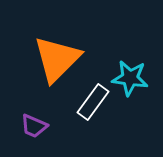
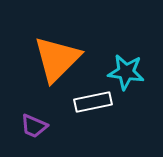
cyan star: moved 4 px left, 6 px up
white rectangle: rotated 42 degrees clockwise
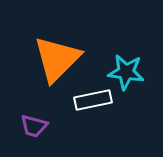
white rectangle: moved 2 px up
purple trapezoid: rotated 8 degrees counterclockwise
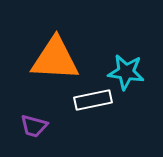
orange triangle: moved 2 px left; rotated 48 degrees clockwise
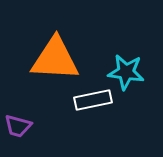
purple trapezoid: moved 16 px left
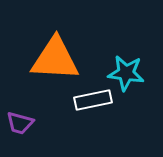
cyan star: moved 1 px down
purple trapezoid: moved 2 px right, 3 px up
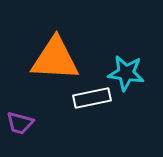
white rectangle: moved 1 px left, 2 px up
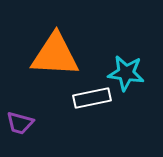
orange triangle: moved 4 px up
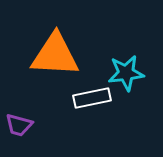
cyan star: rotated 15 degrees counterclockwise
purple trapezoid: moved 1 px left, 2 px down
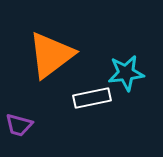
orange triangle: moved 4 px left; rotated 40 degrees counterclockwise
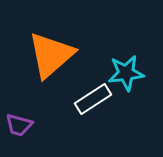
orange triangle: rotated 4 degrees counterclockwise
white rectangle: moved 1 px right, 1 px down; rotated 21 degrees counterclockwise
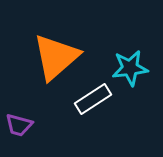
orange triangle: moved 5 px right, 2 px down
cyan star: moved 4 px right, 5 px up
